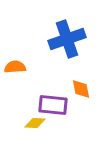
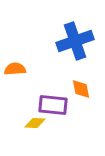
blue cross: moved 8 px right, 2 px down
orange semicircle: moved 2 px down
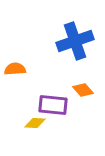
orange diamond: moved 2 px right, 1 px down; rotated 30 degrees counterclockwise
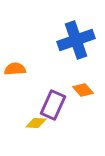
blue cross: moved 1 px right, 1 px up
purple rectangle: rotated 72 degrees counterclockwise
yellow diamond: moved 1 px right
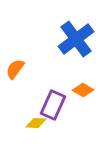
blue cross: moved 1 px up; rotated 18 degrees counterclockwise
orange semicircle: rotated 50 degrees counterclockwise
orange diamond: rotated 20 degrees counterclockwise
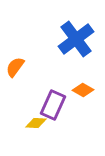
orange semicircle: moved 2 px up
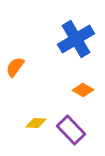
blue cross: rotated 6 degrees clockwise
purple rectangle: moved 18 px right, 25 px down; rotated 68 degrees counterclockwise
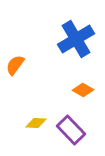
orange semicircle: moved 2 px up
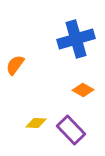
blue cross: rotated 15 degrees clockwise
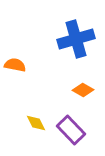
orange semicircle: rotated 65 degrees clockwise
yellow diamond: rotated 60 degrees clockwise
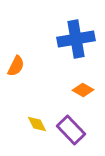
blue cross: rotated 6 degrees clockwise
orange semicircle: moved 1 px right, 1 px down; rotated 105 degrees clockwise
yellow diamond: moved 1 px right, 1 px down
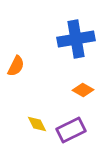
purple rectangle: rotated 72 degrees counterclockwise
